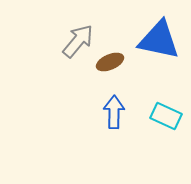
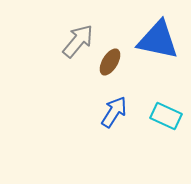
blue triangle: moved 1 px left
brown ellipse: rotated 36 degrees counterclockwise
blue arrow: rotated 32 degrees clockwise
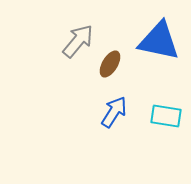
blue triangle: moved 1 px right, 1 px down
brown ellipse: moved 2 px down
cyan rectangle: rotated 16 degrees counterclockwise
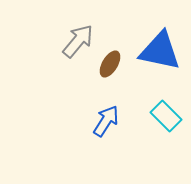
blue triangle: moved 1 px right, 10 px down
blue arrow: moved 8 px left, 9 px down
cyan rectangle: rotated 36 degrees clockwise
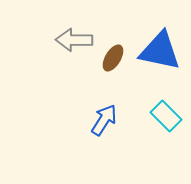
gray arrow: moved 4 px left, 1 px up; rotated 129 degrees counterclockwise
brown ellipse: moved 3 px right, 6 px up
blue arrow: moved 2 px left, 1 px up
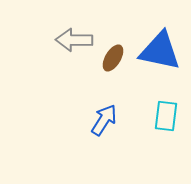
cyan rectangle: rotated 52 degrees clockwise
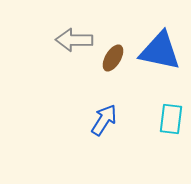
cyan rectangle: moved 5 px right, 3 px down
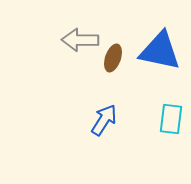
gray arrow: moved 6 px right
brown ellipse: rotated 12 degrees counterclockwise
